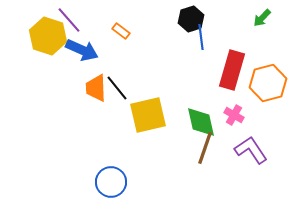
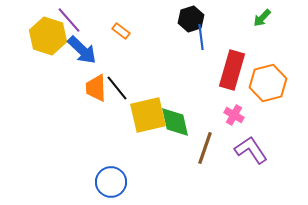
blue arrow: rotated 20 degrees clockwise
green diamond: moved 26 px left
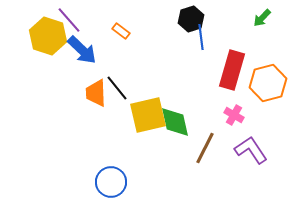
orange trapezoid: moved 5 px down
brown line: rotated 8 degrees clockwise
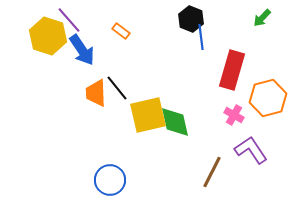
black hexagon: rotated 20 degrees counterclockwise
blue arrow: rotated 12 degrees clockwise
orange hexagon: moved 15 px down
brown line: moved 7 px right, 24 px down
blue circle: moved 1 px left, 2 px up
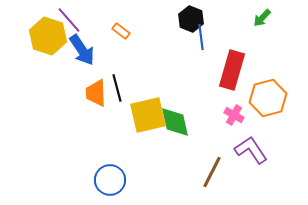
black line: rotated 24 degrees clockwise
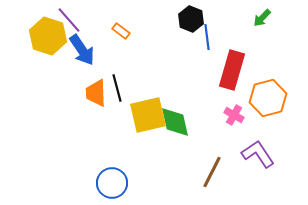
blue line: moved 6 px right
purple L-shape: moved 7 px right, 4 px down
blue circle: moved 2 px right, 3 px down
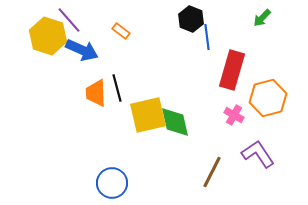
blue arrow: rotated 32 degrees counterclockwise
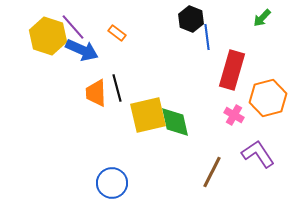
purple line: moved 4 px right, 7 px down
orange rectangle: moved 4 px left, 2 px down
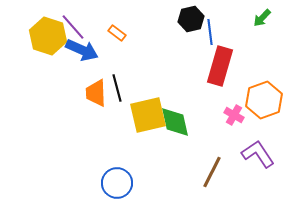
black hexagon: rotated 25 degrees clockwise
blue line: moved 3 px right, 5 px up
red rectangle: moved 12 px left, 4 px up
orange hexagon: moved 4 px left, 2 px down; rotated 6 degrees counterclockwise
blue circle: moved 5 px right
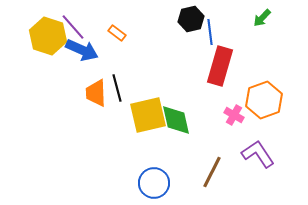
green diamond: moved 1 px right, 2 px up
blue circle: moved 37 px right
